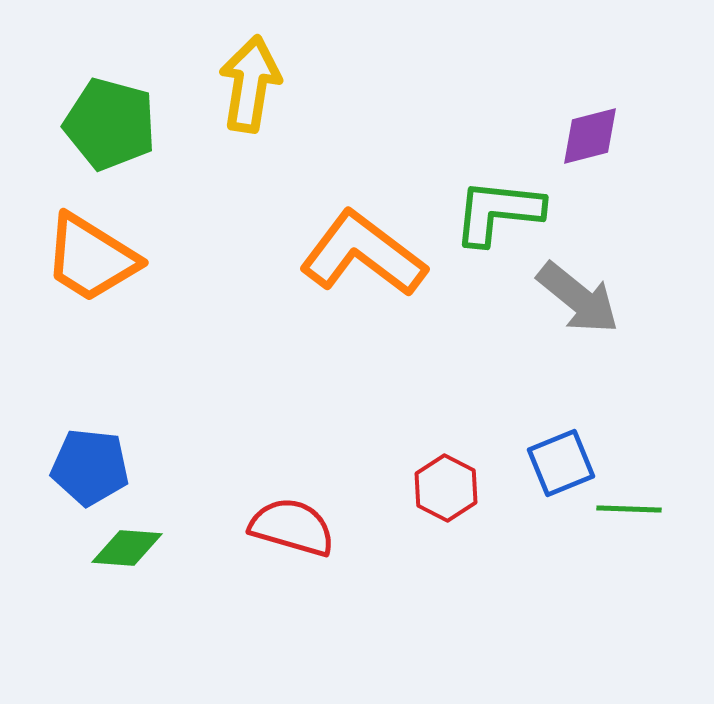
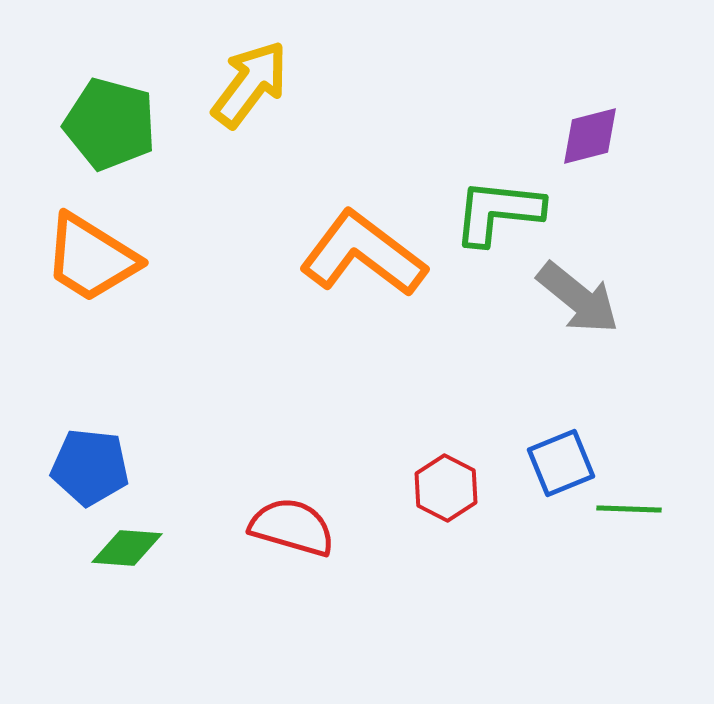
yellow arrow: rotated 28 degrees clockwise
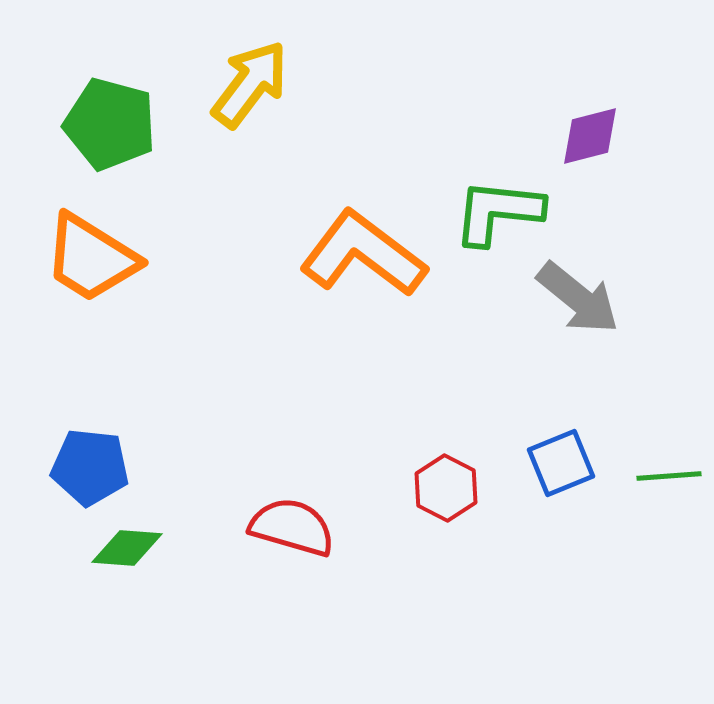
green line: moved 40 px right, 33 px up; rotated 6 degrees counterclockwise
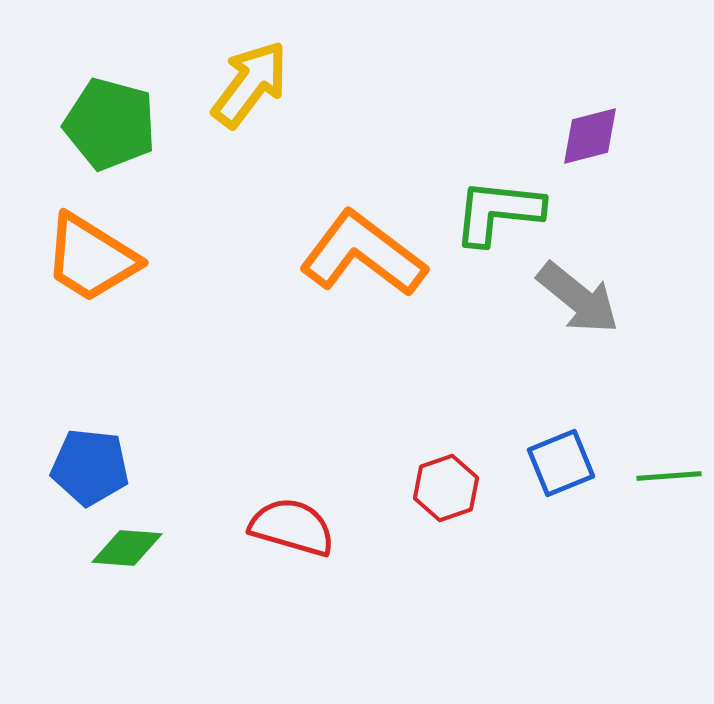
red hexagon: rotated 14 degrees clockwise
